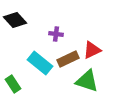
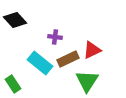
purple cross: moved 1 px left, 3 px down
green triangle: rotated 45 degrees clockwise
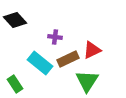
green rectangle: moved 2 px right
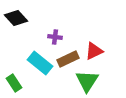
black diamond: moved 1 px right, 2 px up
red triangle: moved 2 px right, 1 px down
green rectangle: moved 1 px left, 1 px up
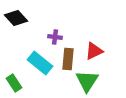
brown rectangle: rotated 60 degrees counterclockwise
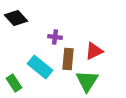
cyan rectangle: moved 4 px down
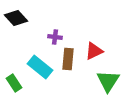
green triangle: moved 21 px right
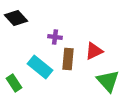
green triangle: rotated 15 degrees counterclockwise
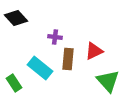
cyan rectangle: moved 1 px down
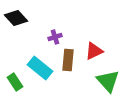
purple cross: rotated 24 degrees counterclockwise
brown rectangle: moved 1 px down
green rectangle: moved 1 px right, 1 px up
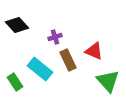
black diamond: moved 1 px right, 7 px down
red triangle: rotated 48 degrees clockwise
brown rectangle: rotated 30 degrees counterclockwise
cyan rectangle: moved 1 px down
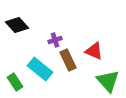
purple cross: moved 3 px down
